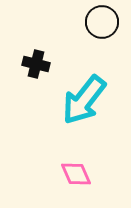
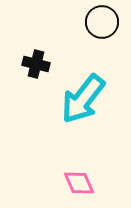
cyan arrow: moved 1 px left, 1 px up
pink diamond: moved 3 px right, 9 px down
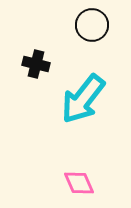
black circle: moved 10 px left, 3 px down
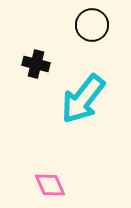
pink diamond: moved 29 px left, 2 px down
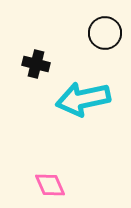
black circle: moved 13 px right, 8 px down
cyan arrow: rotated 40 degrees clockwise
